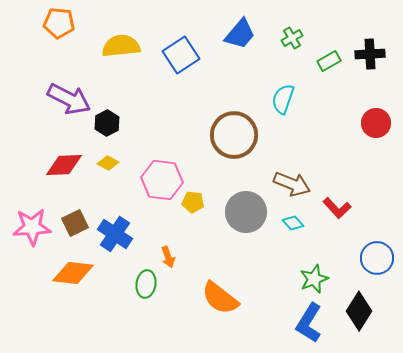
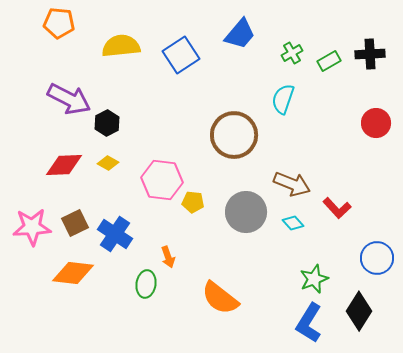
green cross: moved 15 px down
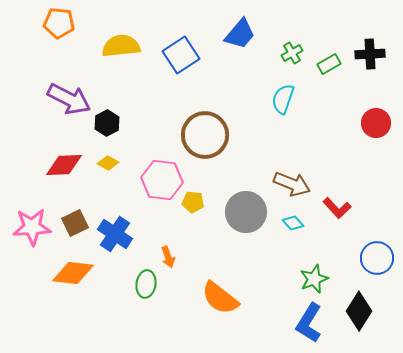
green rectangle: moved 3 px down
brown circle: moved 29 px left
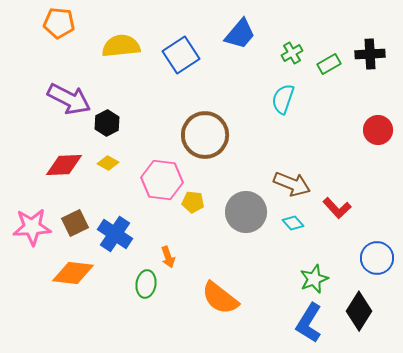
red circle: moved 2 px right, 7 px down
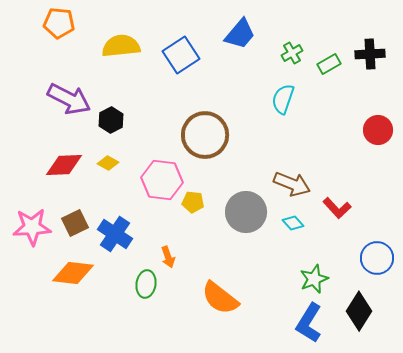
black hexagon: moved 4 px right, 3 px up
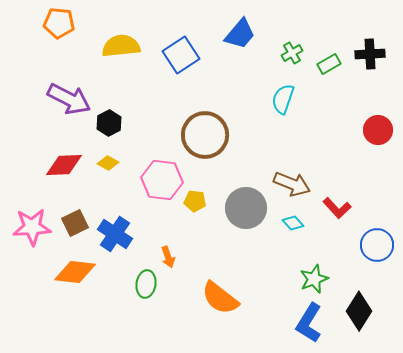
black hexagon: moved 2 px left, 3 px down
yellow pentagon: moved 2 px right, 1 px up
gray circle: moved 4 px up
blue circle: moved 13 px up
orange diamond: moved 2 px right, 1 px up
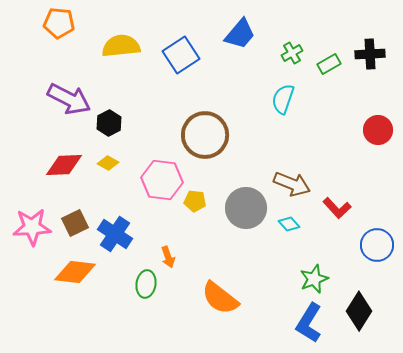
cyan diamond: moved 4 px left, 1 px down
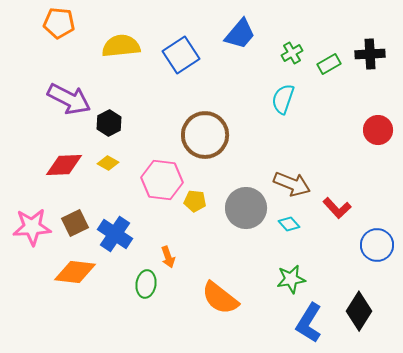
green star: moved 23 px left; rotated 12 degrees clockwise
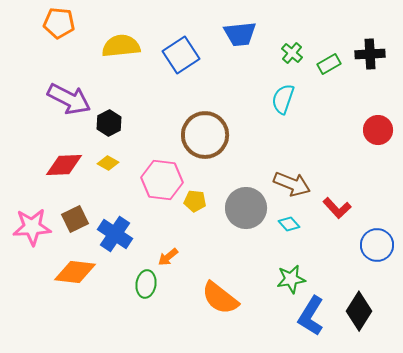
blue trapezoid: rotated 44 degrees clockwise
green cross: rotated 20 degrees counterclockwise
brown square: moved 4 px up
orange arrow: rotated 70 degrees clockwise
blue L-shape: moved 2 px right, 7 px up
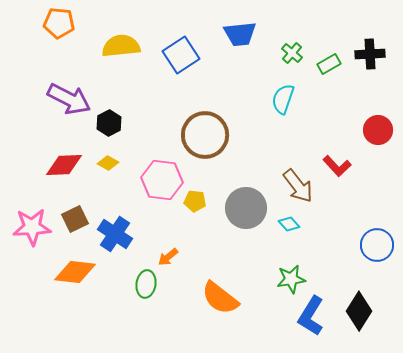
brown arrow: moved 6 px right, 2 px down; rotated 30 degrees clockwise
red L-shape: moved 42 px up
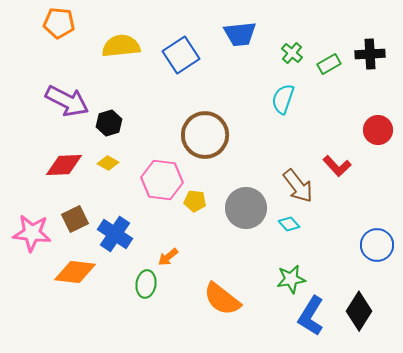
purple arrow: moved 2 px left, 2 px down
black hexagon: rotated 10 degrees clockwise
pink star: moved 6 px down; rotated 9 degrees clockwise
orange semicircle: moved 2 px right, 1 px down
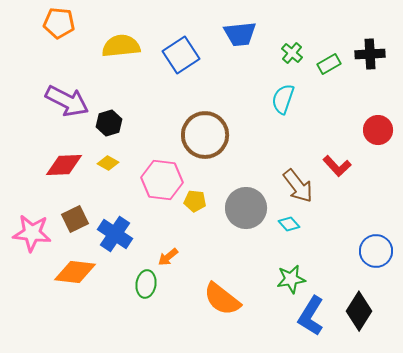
blue circle: moved 1 px left, 6 px down
